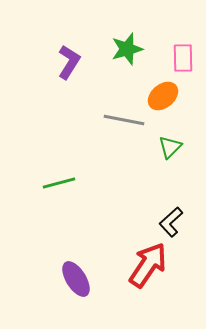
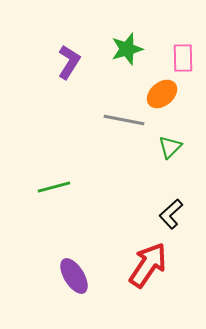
orange ellipse: moved 1 px left, 2 px up
green line: moved 5 px left, 4 px down
black L-shape: moved 8 px up
purple ellipse: moved 2 px left, 3 px up
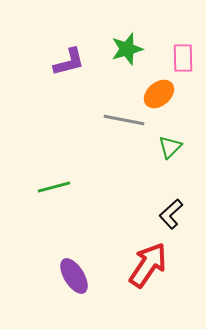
purple L-shape: rotated 44 degrees clockwise
orange ellipse: moved 3 px left
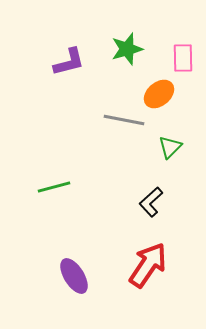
black L-shape: moved 20 px left, 12 px up
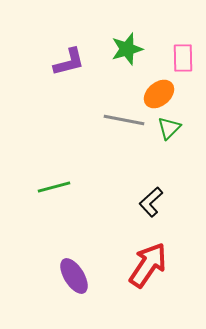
green triangle: moved 1 px left, 19 px up
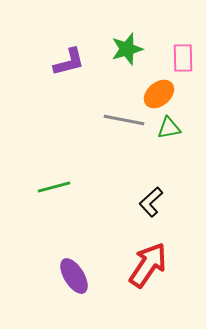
green triangle: rotated 35 degrees clockwise
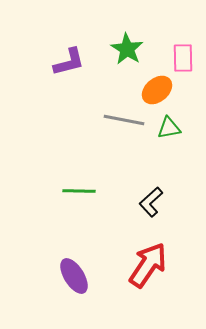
green star: rotated 24 degrees counterclockwise
orange ellipse: moved 2 px left, 4 px up
green line: moved 25 px right, 4 px down; rotated 16 degrees clockwise
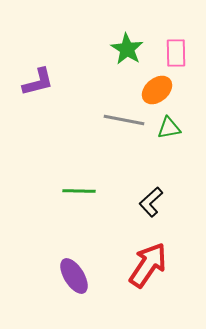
pink rectangle: moved 7 px left, 5 px up
purple L-shape: moved 31 px left, 20 px down
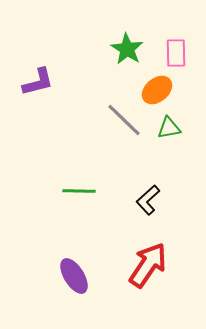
gray line: rotated 33 degrees clockwise
black L-shape: moved 3 px left, 2 px up
